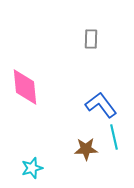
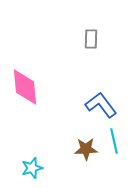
cyan line: moved 4 px down
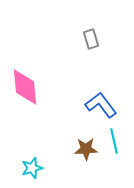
gray rectangle: rotated 18 degrees counterclockwise
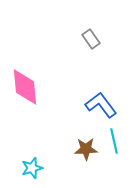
gray rectangle: rotated 18 degrees counterclockwise
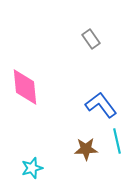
cyan line: moved 3 px right
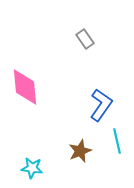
gray rectangle: moved 6 px left
blue L-shape: rotated 72 degrees clockwise
brown star: moved 6 px left, 2 px down; rotated 20 degrees counterclockwise
cyan star: rotated 25 degrees clockwise
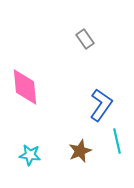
cyan star: moved 2 px left, 13 px up
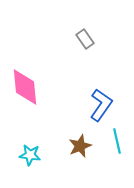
brown star: moved 5 px up
